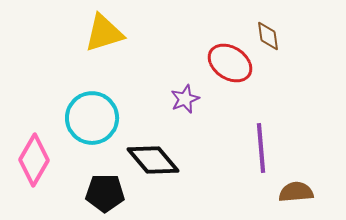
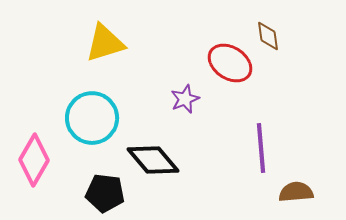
yellow triangle: moved 1 px right, 10 px down
black pentagon: rotated 6 degrees clockwise
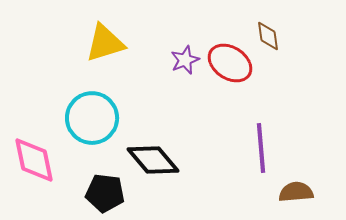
purple star: moved 39 px up
pink diamond: rotated 42 degrees counterclockwise
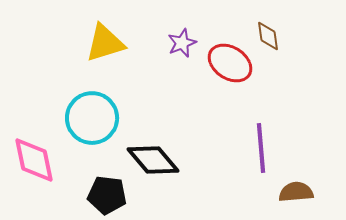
purple star: moved 3 px left, 17 px up
black pentagon: moved 2 px right, 2 px down
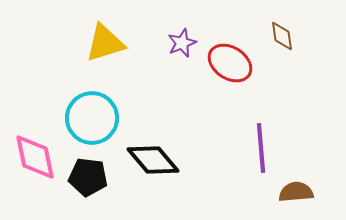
brown diamond: moved 14 px right
pink diamond: moved 1 px right, 3 px up
black pentagon: moved 19 px left, 18 px up
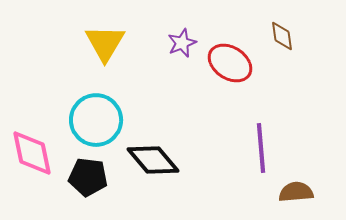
yellow triangle: rotated 42 degrees counterclockwise
cyan circle: moved 4 px right, 2 px down
pink diamond: moved 3 px left, 4 px up
